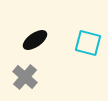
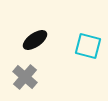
cyan square: moved 3 px down
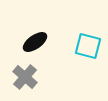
black ellipse: moved 2 px down
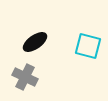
gray cross: rotated 15 degrees counterclockwise
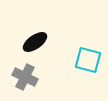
cyan square: moved 14 px down
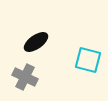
black ellipse: moved 1 px right
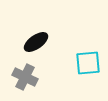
cyan square: moved 3 px down; rotated 20 degrees counterclockwise
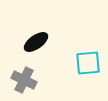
gray cross: moved 1 px left, 3 px down
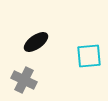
cyan square: moved 1 px right, 7 px up
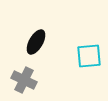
black ellipse: rotated 25 degrees counterclockwise
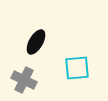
cyan square: moved 12 px left, 12 px down
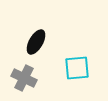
gray cross: moved 2 px up
